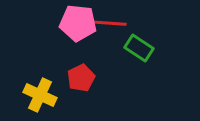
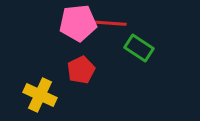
pink pentagon: rotated 12 degrees counterclockwise
red pentagon: moved 8 px up
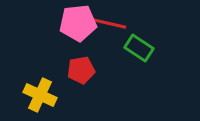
red line: rotated 9 degrees clockwise
red pentagon: rotated 16 degrees clockwise
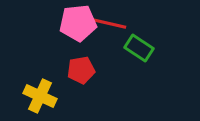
yellow cross: moved 1 px down
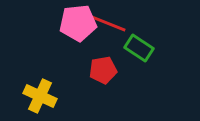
red line: rotated 9 degrees clockwise
red pentagon: moved 22 px right
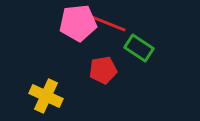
yellow cross: moved 6 px right
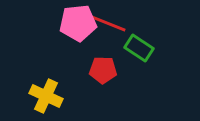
red pentagon: rotated 12 degrees clockwise
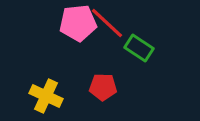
red line: rotated 21 degrees clockwise
red pentagon: moved 17 px down
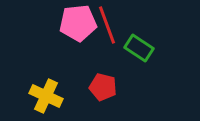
red line: moved 2 px down; rotated 27 degrees clockwise
red pentagon: rotated 12 degrees clockwise
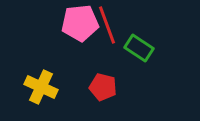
pink pentagon: moved 2 px right
yellow cross: moved 5 px left, 9 px up
